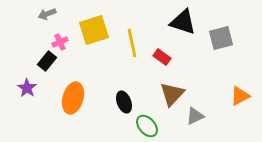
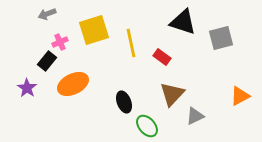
yellow line: moved 1 px left
orange ellipse: moved 14 px up; rotated 48 degrees clockwise
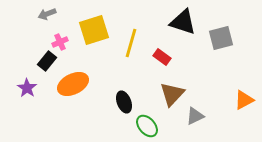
yellow line: rotated 28 degrees clockwise
orange triangle: moved 4 px right, 4 px down
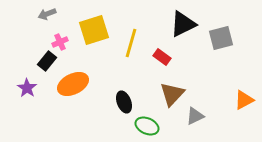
black triangle: moved 2 px down; rotated 44 degrees counterclockwise
green ellipse: rotated 25 degrees counterclockwise
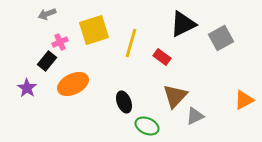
gray square: rotated 15 degrees counterclockwise
brown triangle: moved 3 px right, 2 px down
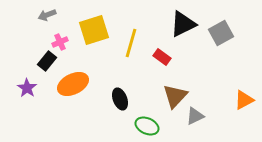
gray arrow: moved 1 px down
gray square: moved 5 px up
black ellipse: moved 4 px left, 3 px up
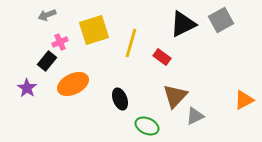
gray square: moved 13 px up
